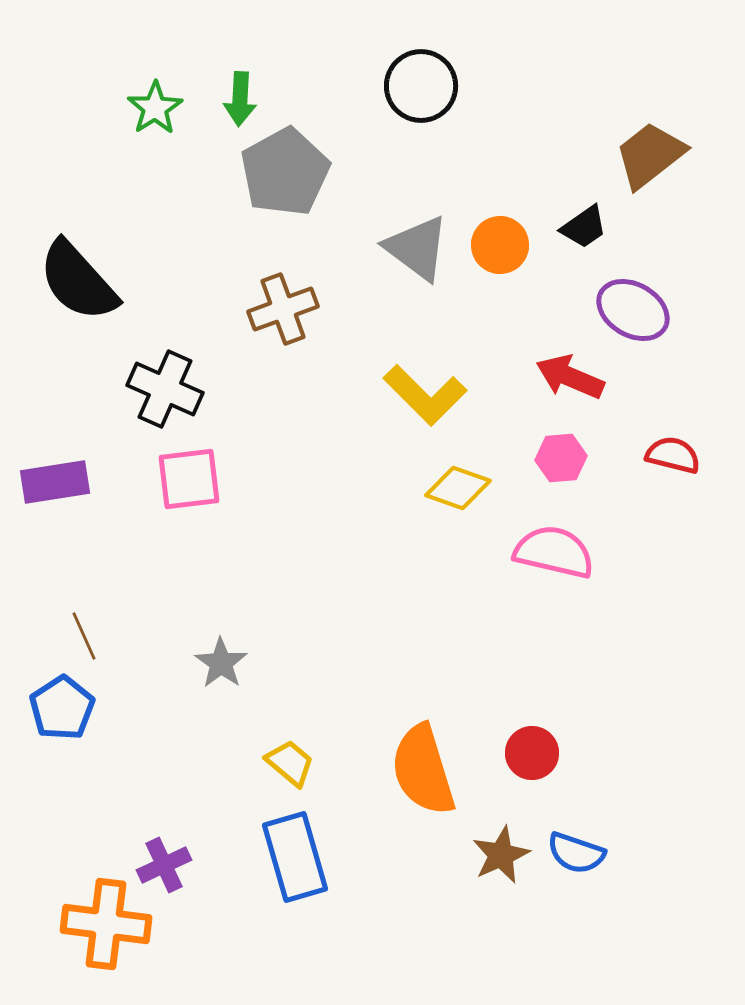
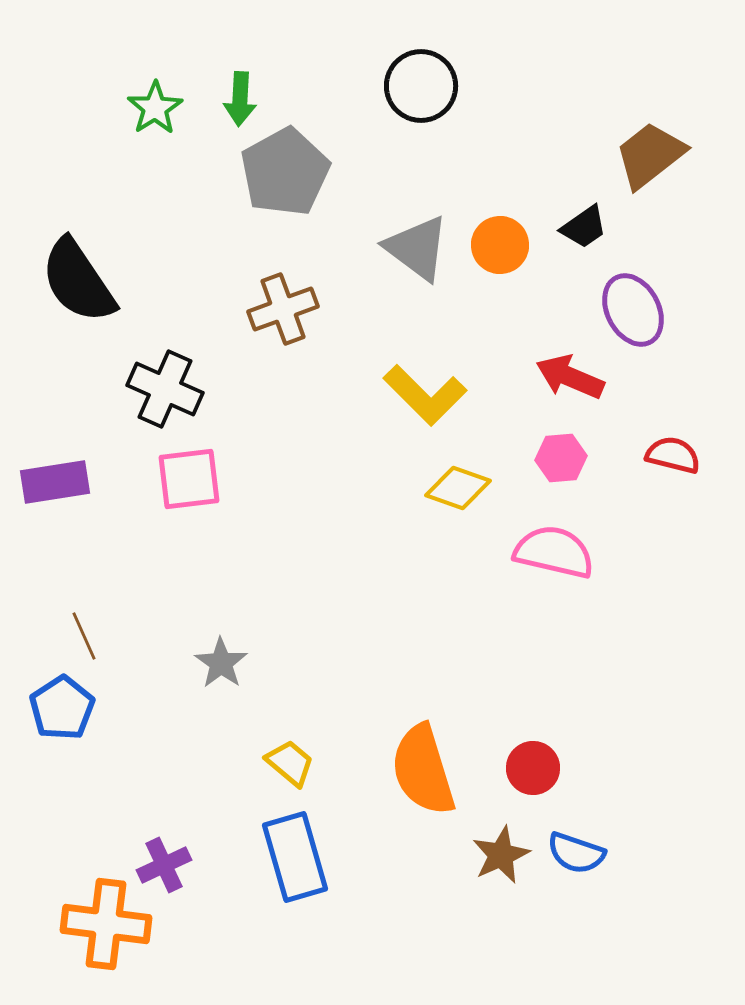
black semicircle: rotated 8 degrees clockwise
purple ellipse: rotated 32 degrees clockwise
red circle: moved 1 px right, 15 px down
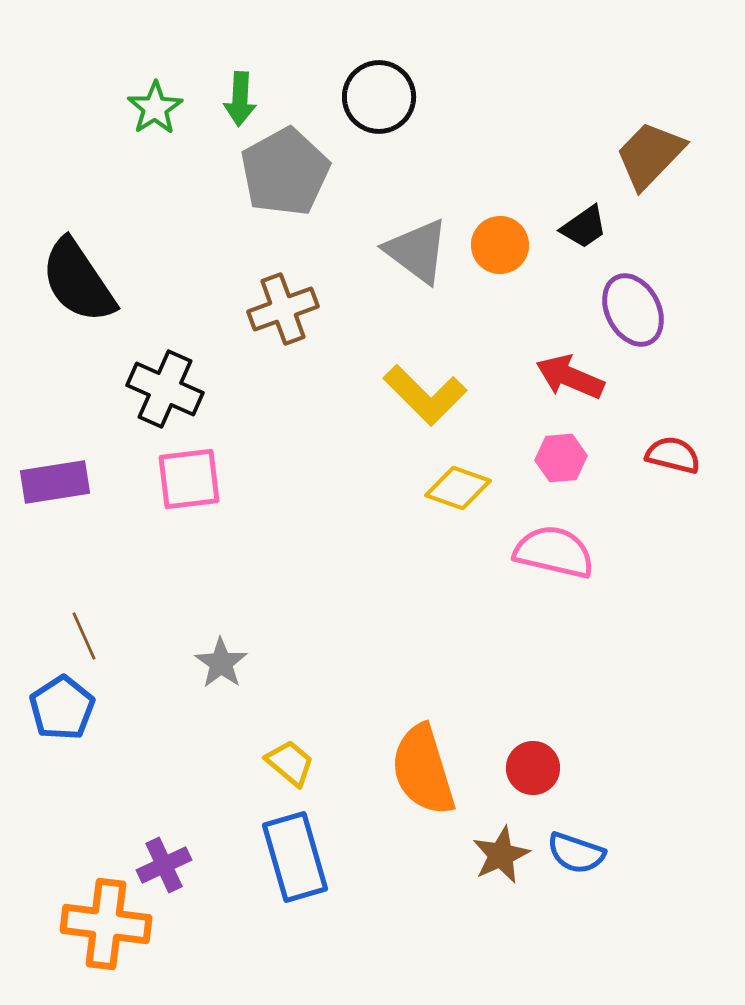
black circle: moved 42 px left, 11 px down
brown trapezoid: rotated 8 degrees counterclockwise
gray triangle: moved 3 px down
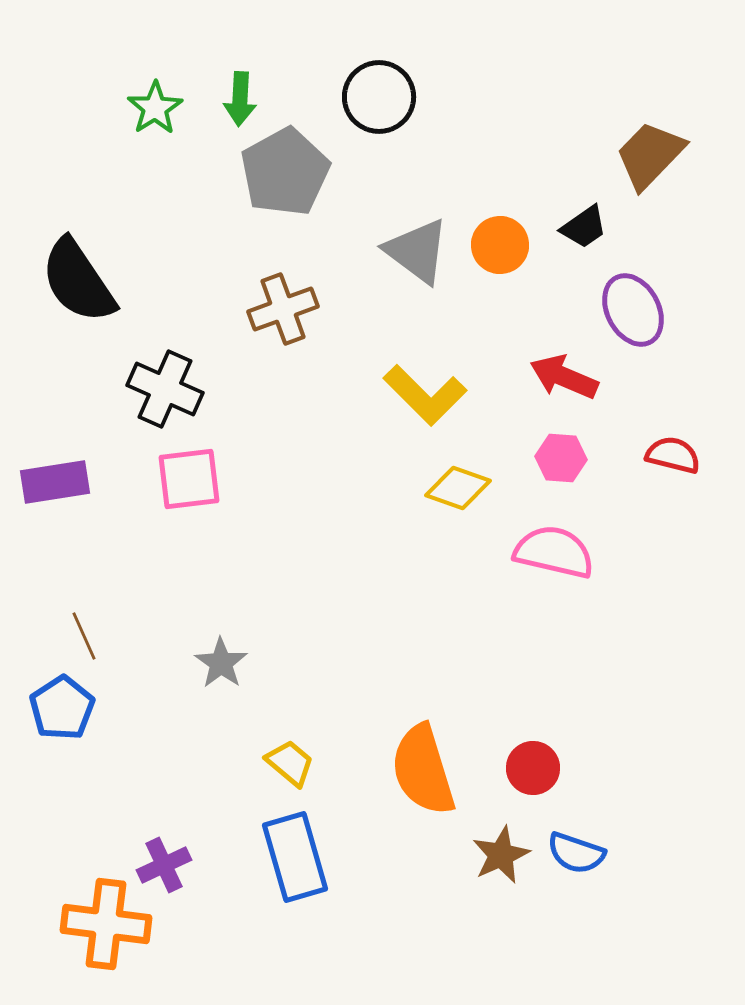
red arrow: moved 6 px left
pink hexagon: rotated 9 degrees clockwise
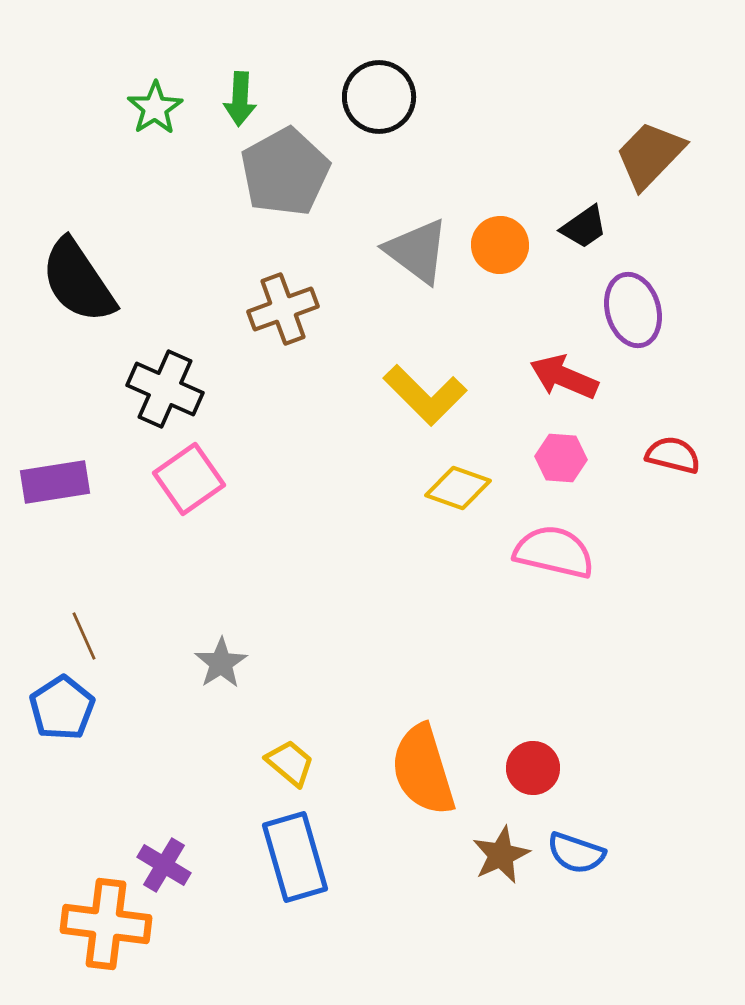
purple ellipse: rotated 12 degrees clockwise
pink square: rotated 28 degrees counterclockwise
gray star: rotated 4 degrees clockwise
purple cross: rotated 34 degrees counterclockwise
